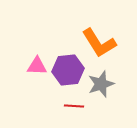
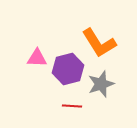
pink triangle: moved 8 px up
purple hexagon: moved 1 px up; rotated 8 degrees counterclockwise
red line: moved 2 px left
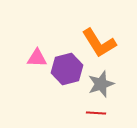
purple hexagon: moved 1 px left
red line: moved 24 px right, 7 px down
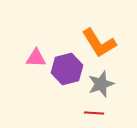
pink triangle: moved 1 px left
red line: moved 2 px left
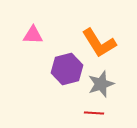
pink triangle: moved 3 px left, 23 px up
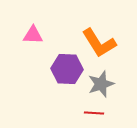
purple hexagon: rotated 16 degrees clockwise
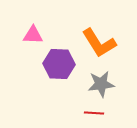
purple hexagon: moved 8 px left, 5 px up
gray star: rotated 12 degrees clockwise
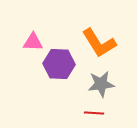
pink triangle: moved 7 px down
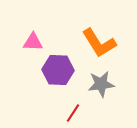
purple hexagon: moved 1 px left, 6 px down
red line: moved 21 px left; rotated 60 degrees counterclockwise
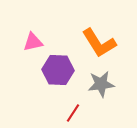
pink triangle: rotated 15 degrees counterclockwise
